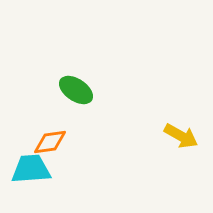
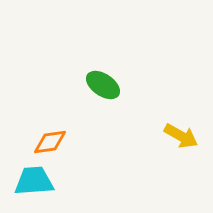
green ellipse: moved 27 px right, 5 px up
cyan trapezoid: moved 3 px right, 12 px down
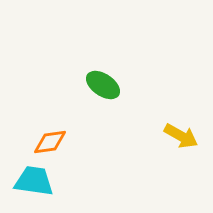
cyan trapezoid: rotated 12 degrees clockwise
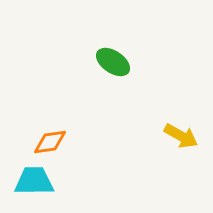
green ellipse: moved 10 px right, 23 px up
cyan trapezoid: rotated 9 degrees counterclockwise
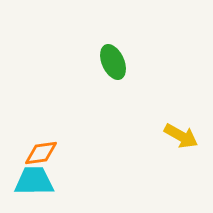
green ellipse: rotated 32 degrees clockwise
orange diamond: moved 9 px left, 11 px down
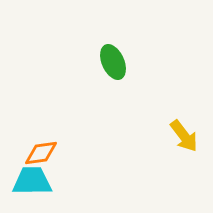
yellow arrow: moved 3 px right; rotated 24 degrees clockwise
cyan trapezoid: moved 2 px left
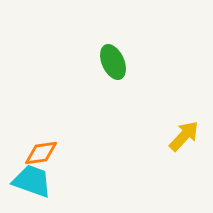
yellow arrow: rotated 100 degrees counterclockwise
cyan trapezoid: rotated 21 degrees clockwise
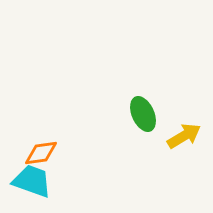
green ellipse: moved 30 px right, 52 px down
yellow arrow: rotated 16 degrees clockwise
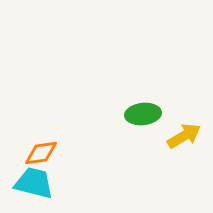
green ellipse: rotated 72 degrees counterclockwise
cyan trapezoid: moved 2 px right, 2 px down; rotated 6 degrees counterclockwise
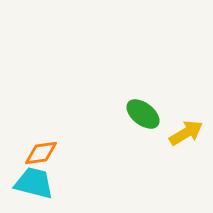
green ellipse: rotated 44 degrees clockwise
yellow arrow: moved 2 px right, 3 px up
